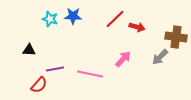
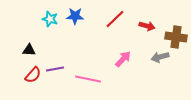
blue star: moved 2 px right
red arrow: moved 10 px right, 1 px up
gray arrow: rotated 30 degrees clockwise
pink line: moved 2 px left, 5 px down
red semicircle: moved 6 px left, 10 px up
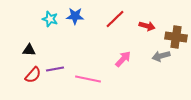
gray arrow: moved 1 px right, 1 px up
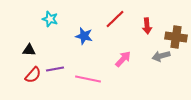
blue star: moved 9 px right, 20 px down; rotated 12 degrees clockwise
red arrow: rotated 70 degrees clockwise
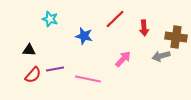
red arrow: moved 3 px left, 2 px down
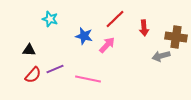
pink arrow: moved 16 px left, 14 px up
purple line: rotated 12 degrees counterclockwise
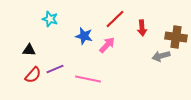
red arrow: moved 2 px left
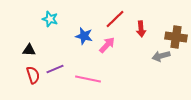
red arrow: moved 1 px left, 1 px down
red semicircle: rotated 60 degrees counterclockwise
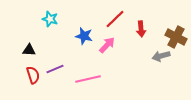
brown cross: rotated 20 degrees clockwise
pink line: rotated 25 degrees counterclockwise
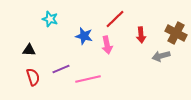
red arrow: moved 6 px down
brown cross: moved 4 px up
pink arrow: rotated 126 degrees clockwise
purple line: moved 6 px right
red semicircle: moved 2 px down
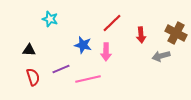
red line: moved 3 px left, 4 px down
blue star: moved 1 px left, 9 px down
pink arrow: moved 1 px left, 7 px down; rotated 12 degrees clockwise
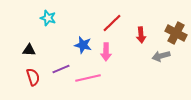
cyan star: moved 2 px left, 1 px up
pink line: moved 1 px up
